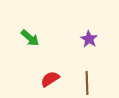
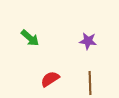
purple star: moved 1 px left, 2 px down; rotated 24 degrees counterclockwise
brown line: moved 3 px right
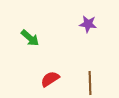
purple star: moved 17 px up
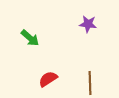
red semicircle: moved 2 px left
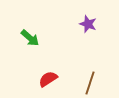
purple star: rotated 12 degrees clockwise
brown line: rotated 20 degrees clockwise
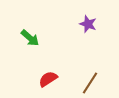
brown line: rotated 15 degrees clockwise
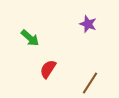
red semicircle: moved 10 px up; rotated 24 degrees counterclockwise
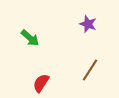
red semicircle: moved 7 px left, 14 px down
brown line: moved 13 px up
